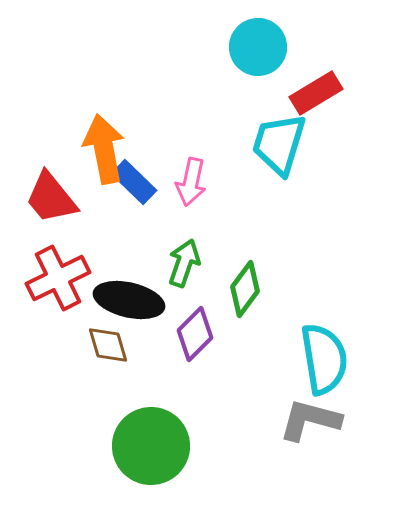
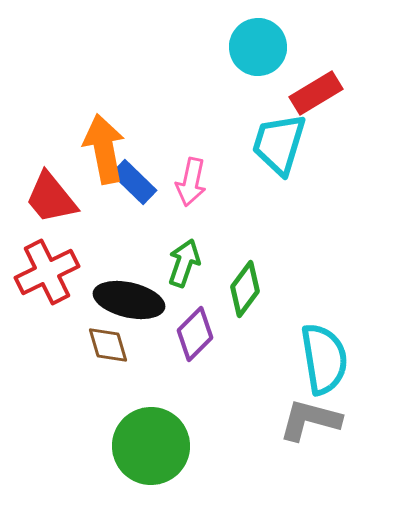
red cross: moved 11 px left, 6 px up
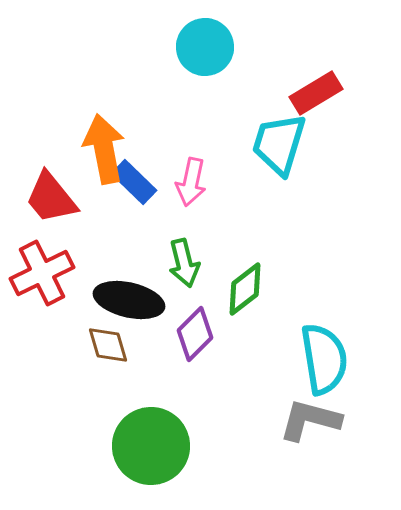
cyan circle: moved 53 px left
green arrow: rotated 147 degrees clockwise
red cross: moved 5 px left, 1 px down
green diamond: rotated 16 degrees clockwise
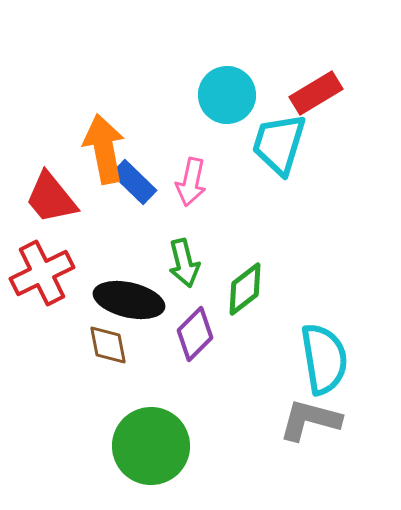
cyan circle: moved 22 px right, 48 px down
brown diamond: rotated 6 degrees clockwise
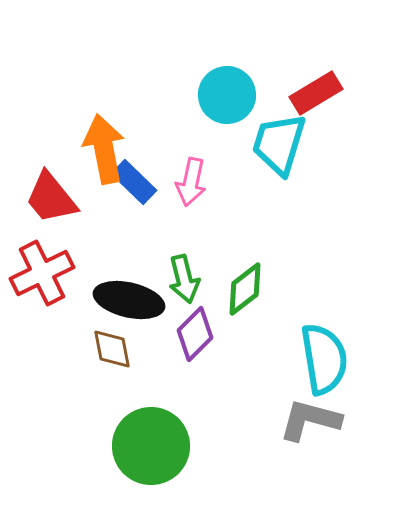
green arrow: moved 16 px down
brown diamond: moved 4 px right, 4 px down
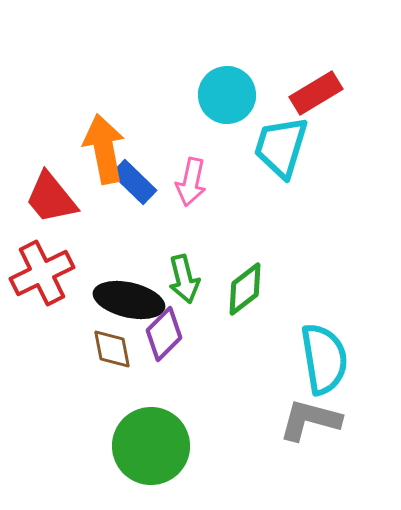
cyan trapezoid: moved 2 px right, 3 px down
purple diamond: moved 31 px left
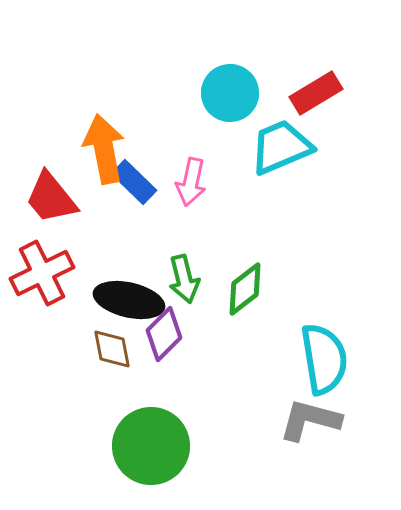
cyan circle: moved 3 px right, 2 px up
cyan trapezoid: rotated 50 degrees clockwise
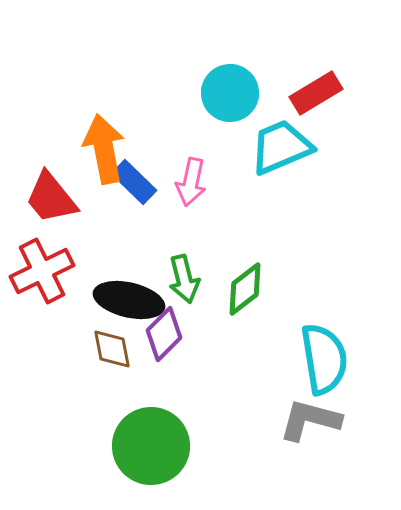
red cross: moved 2 px up
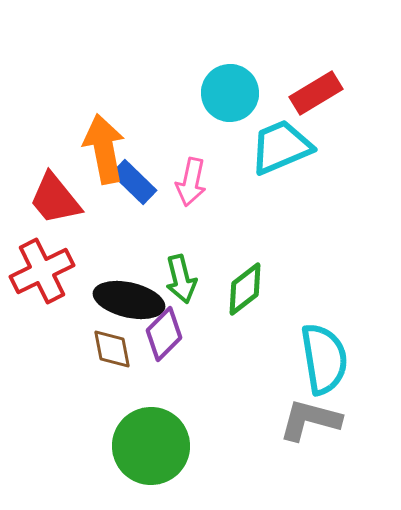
red trapezoid: moved 4 px right, 1 px down
green arrow: moved 3 px left
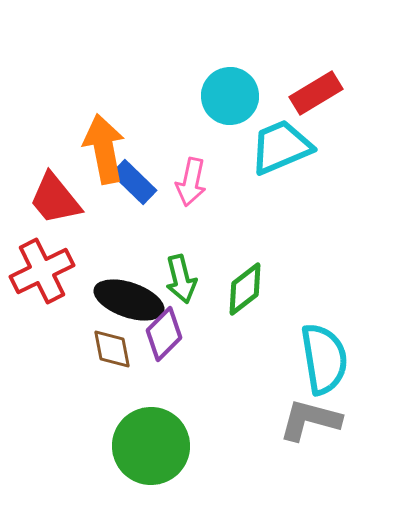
cyan circle: moved 3 px down
black ellipse: rotated 6 degrees clockwise
